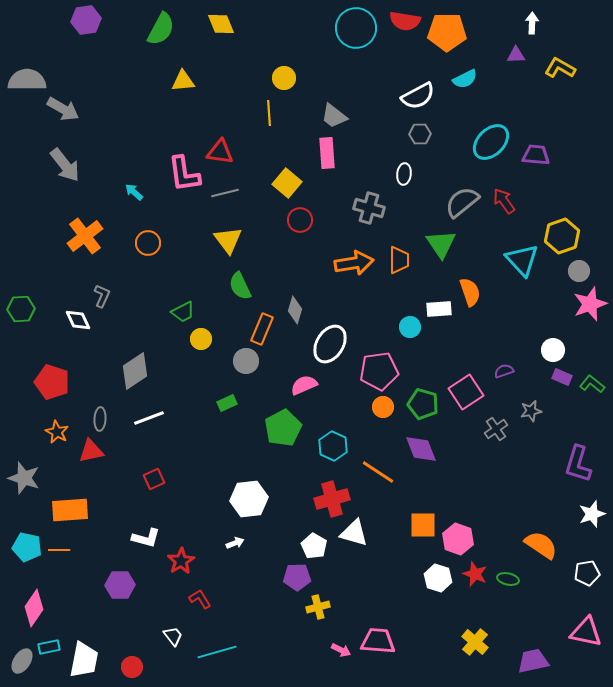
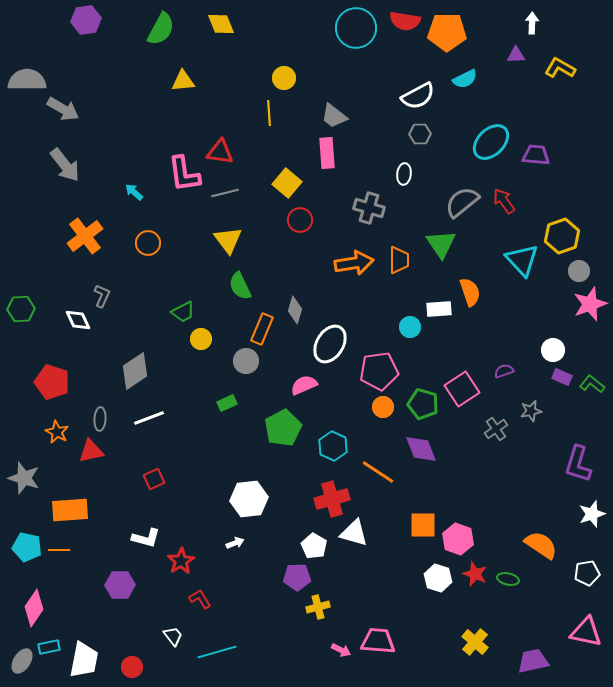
pink square at (466, 392): moved 4 px left, 3 px up
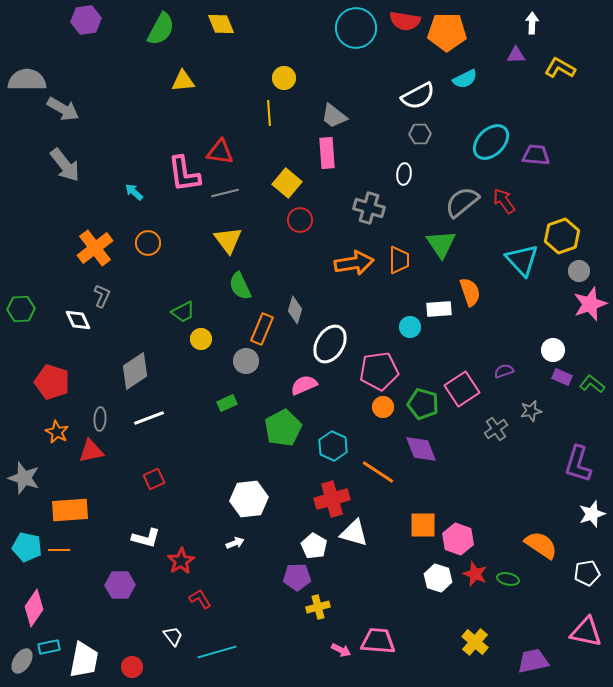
orange cross at (85, 236): moved 10 px right, 12 px down
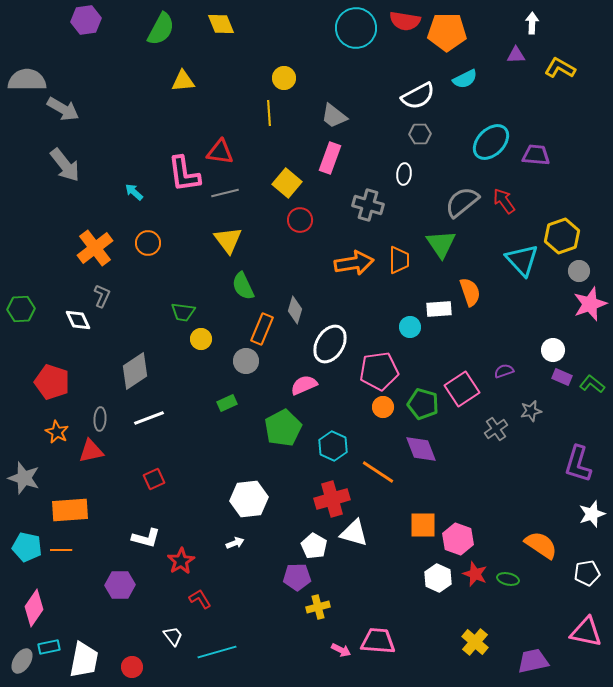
pink rectangle at (327, 153): moved 3 px right, 5 px down; rotated 24 degrees clockwise
gray cross at (369, 208): moved 1 px left, 3 px up
green semicircle at (240, 286): moved 3 px right
green trapezoid at (183, 312): rotated 35 degrees clockwise
orange line at (59, 550): moved 2 px right
white hexagon at (438, 578): rotated 8 degrees clockwise
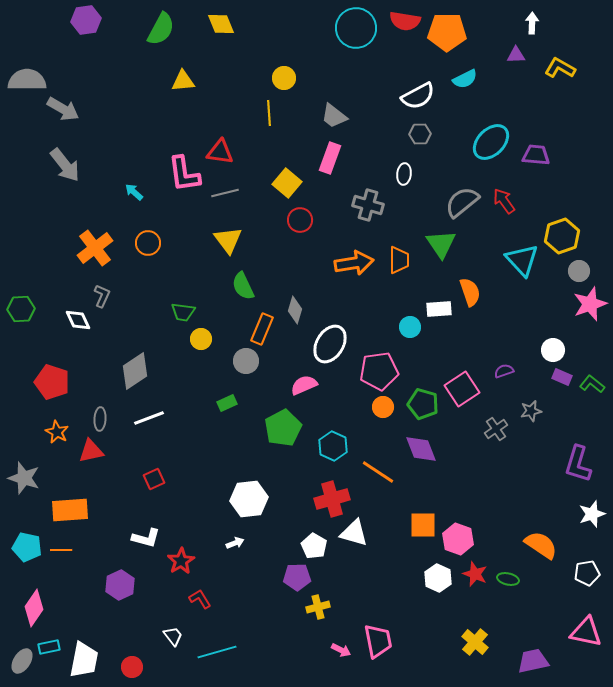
purple hexagon at (120, 585): rotated 24 degrees counterclockwise
pink trapezoid at (378, 641): rotated 75 degrees clockwise
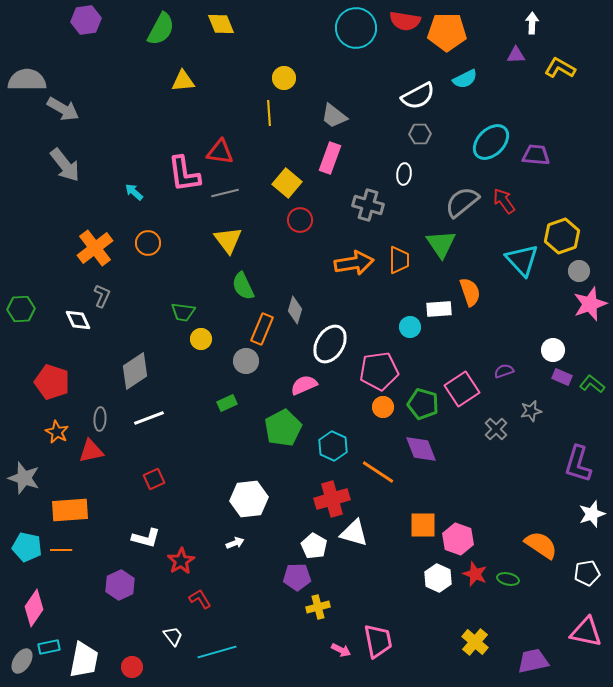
gray cross at (496, 429): rotated 10 degrees counterclockwise
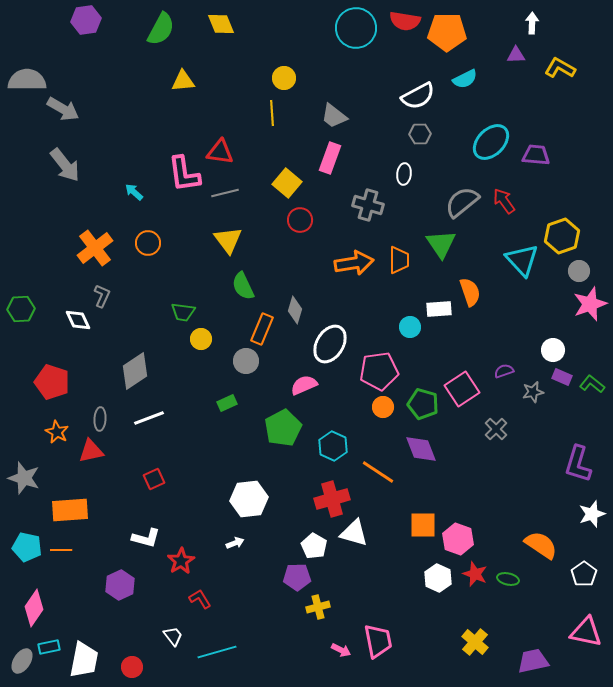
yellow line at (269, 113): moved 3 px right
gray star at (531, 411): moved 2 px right, 19 px up
white pentagon at (587, 573): moved 3 px left, 1 px down; rotated 25 degrees counterclockwise
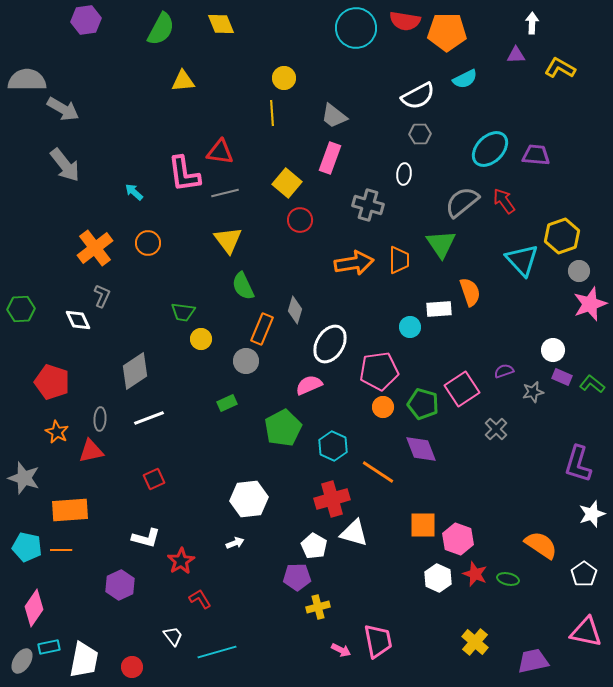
cyan ellipse at (491, 142): moved 1 px left, 7 px down
pink semicircle at (304, 385): moved 5 px right
